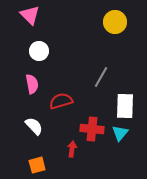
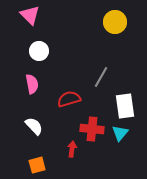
red semicircle: moved 8 px right, 2 px up
white rectangle: rotated 10 degrees counterclockwise
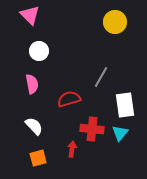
white rectangle: moved 1 px up
orange square: moved 1 px right, 7 px up
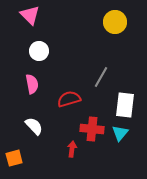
white rectangle: rotated 15 degrees clockwise
orange square: moved 24 px left
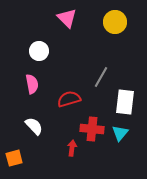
pink triangle: moved 37 px right, 3 px down
white rectangle: moved 3 px up
red arrow: moved 1 px up
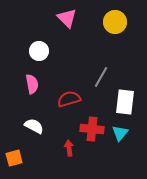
white semicircle: rotated 18 degrees counterclockwise
red arrow: moved 3 px left; rotated 14 degrees counterclockwise
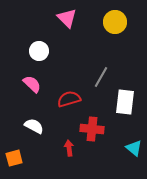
pink semicircle: rotated 36 degrees counterclockwise
cyan triangle: moved 14 px right, 15 px down; rotated 30 degrees counterclockwise
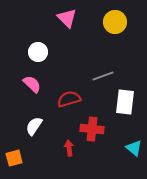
white circle: moved 1 px left, 1 px down
gray line: moved 2 px right, 1 px up; rotated 40 degrees clockwise
white semicircle: rotated 84 degrees counterclockwise
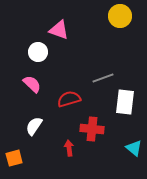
pink triangle: moved 8 px left, 12 px down; rotated 25 degrees counterclockwise
yellow circle: moved 5 px right, 6 px up
gray line: moved 2 px down
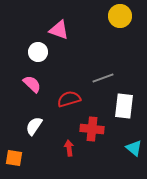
white rectangle: moved 1 px left, 4 px down
orange square: rotated 24 degrees clockwise
